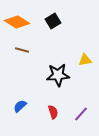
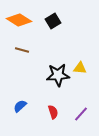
orange diamond: moved 2 px right, 2 px up
yellow triangle: moved 5 px left, 8 px down; rotated 16 degrees clockwise
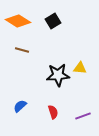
orange diamond: moved 1 px left, 1 px down
purple line: moved 2 px right, 2 px down; rotated 28 degrees clockwise
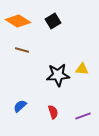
yellow triangle: moved 2 px right, 1 px down
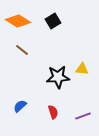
brown line: rotated 24 degrees clockwise
black star: moved 2 px down
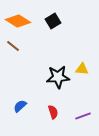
brown line: moved 9 px left, 4 px up
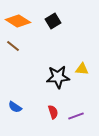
blue semicircle: moved 5 px left, 1 px down; rotated 104 degrees counterclockwise
purple line: moved 7 px left
